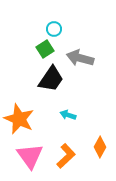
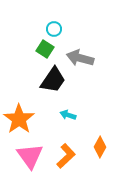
green square: rotated 24 degrees counterclockwise
black trapezoid: moved 2 px right, 1 px down
orange star: rotated 12 degrees clockwise
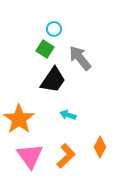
gray arrow: rotated 36 degrees clockwise
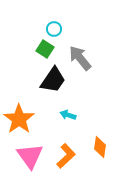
orange diamond: rotated 20 degrees counterclockwise
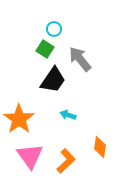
gray arrow: moved 1 px down
orange L-shape: moved 5 px down
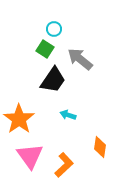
gray arrow: rotated 12 degrees counterclockwise
orange L-shape: moved 2 px left, 4 px down
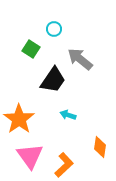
green square: moved 14 px left
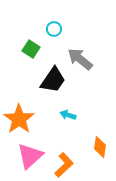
pink triangle: rotated 24 degrees clockwise
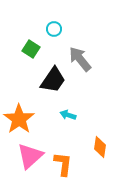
gray arrow: rotated 12 degrees clockwise
orange L-shape: moved 1 px left, 1 px up; rotated 40 degrees counterclockwise
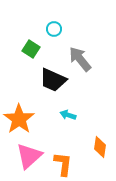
black trapezoid: rotated 80 degrees clockwise
pink triangle: moved 1 px left
